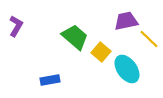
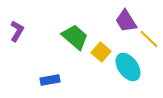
purple trapezoid: rotated 110 degrees counterclockwise
purple L-shape: moved 1 px right, 5 px down
cyan ellipse: moved 1 px right, 2 px up
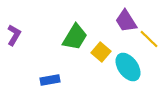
purple L-shape: moved 3 px left, 4 px down
green trapezoid: rotated 80 degrees clockwise
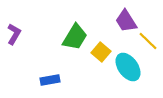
purple L-shape: moved 1 px up
yellow line: moved 1 px left, 2 px down
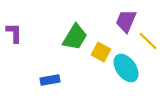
purple trapezoid: rotated 55 degrees clockwise
purple L-shape: moved 1 px up; rotated 30 degrees counterclockwise
yellow square: rotated 12 degrees counterclockwise
cyan ellipse: moved 2 px left, 1 px down
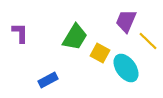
purple L-shape: moved 6 px right
yellow square: moved 1 px left, 1 px down
blue rectangle: moved 2 px left; rotated 18 degrees counterclockwise
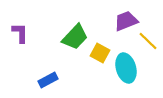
purple trapezoid: rotated 45 degrees clockwise
green trapezoid: rotated 12 degrees clockwise
cyan ellipse: rotated 20 degrees clockwise
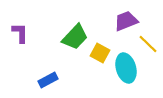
yellow line: moved 3 px down
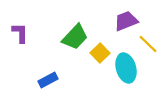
yellow square: rotated 18 degrees clockwise
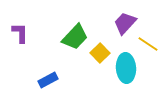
purple trapezoid: moved 1 px left, 2 px down; rotated 25 degrees counterclockwise
yellow line: rotated 10 degrees counterclockwise
cyan ellipse: rotated 12 degrees clockwise
